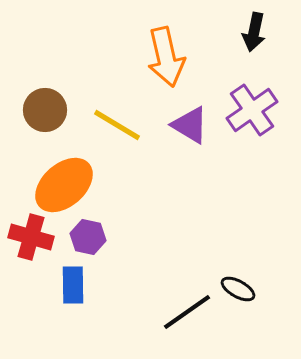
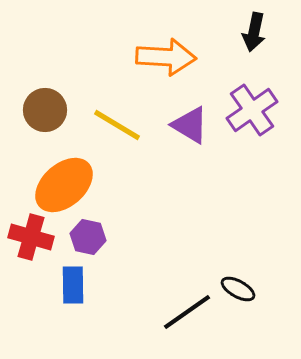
orange arrow: rotated 74 degrees counterclockwise
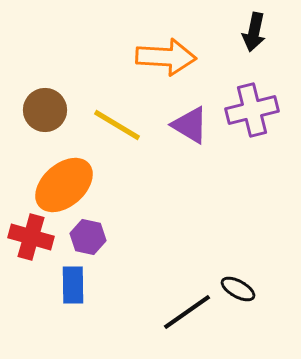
purple cross: rotated 21 degrees clockwise
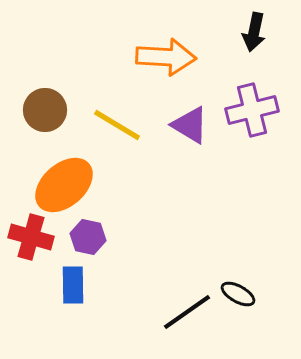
black ellipse: moved 5 px down
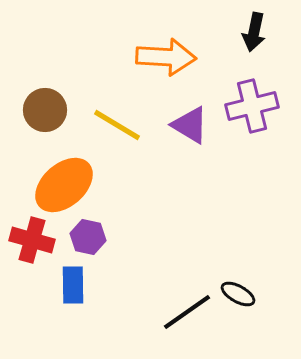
purple cross: moved 4 px up
red cross: moved 1 px right, 3 px down
